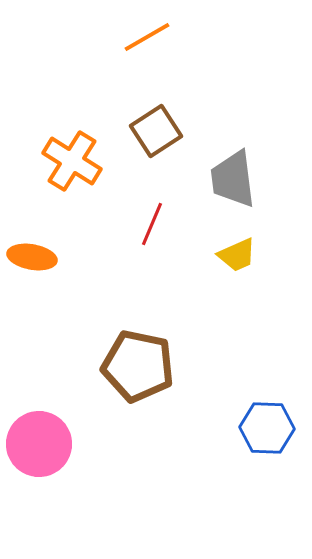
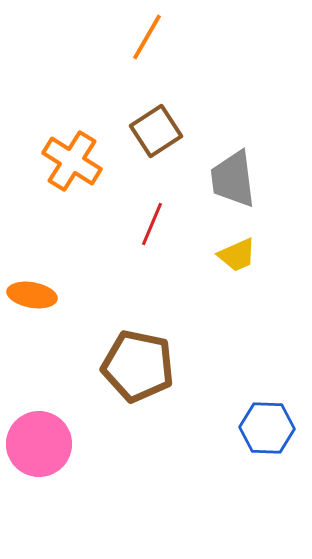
orange line: rotated 30 degrees counterclockwise
orange ellipse: moved 38 px down
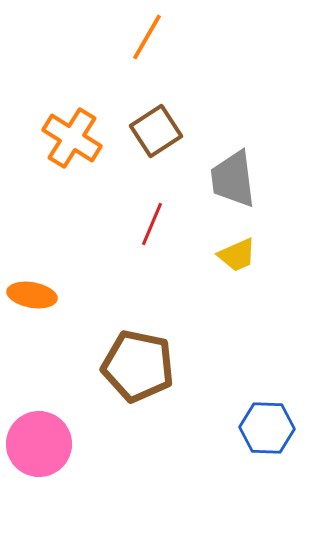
orange cross: moved 23 px up
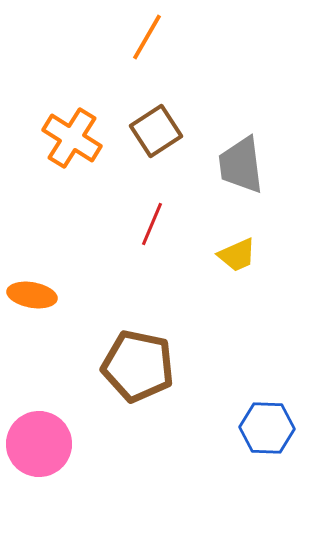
gray trapezoid: moved 8 px right, 14 px up
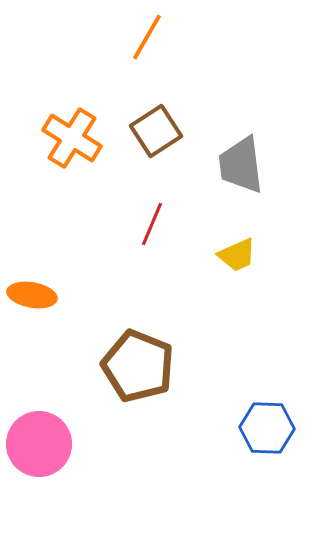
brown pentagon: rotated 10 degrees clockwise
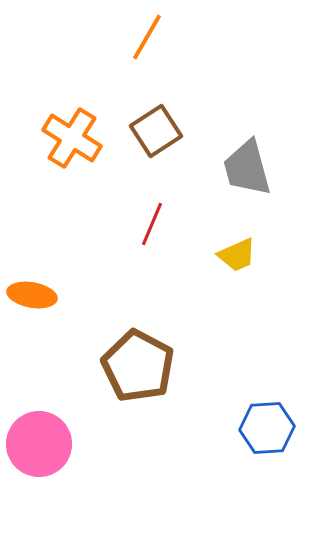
gray trapezoid: moved 6 px right, 3 px down; rotated 8 degrees counterclockwise
brown pentagon: rotated 6 degrees clockwise
blue hexagon: rotated 6 degrees counterclockwise
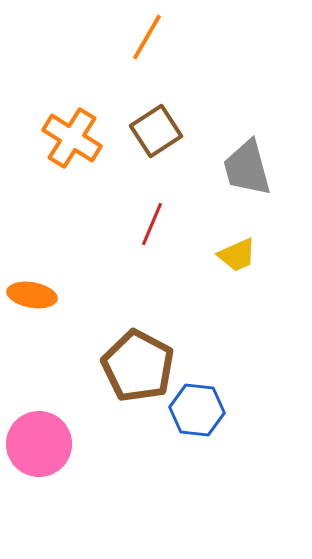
blue hexagon: moved 70 px left, 18 px up; rotated 10 degrees clockwise
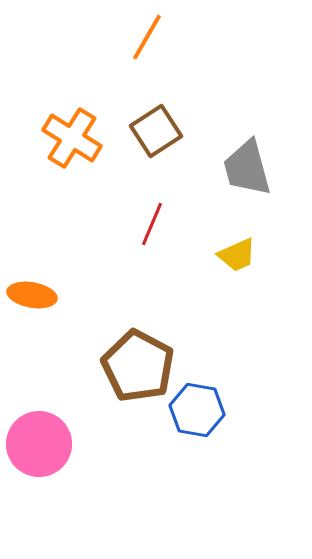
blue hexagon: rotated 4 degrees clockwise
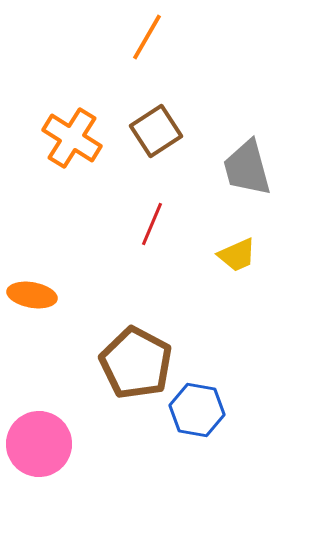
brown pentagon: moved 2 px left, 3 px up
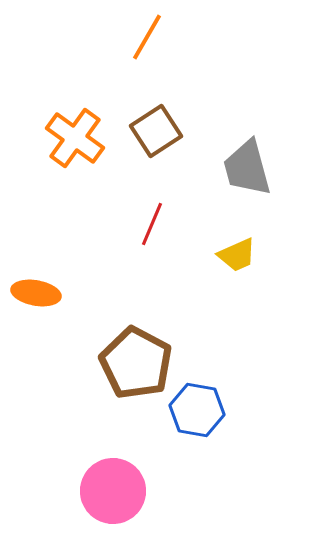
orange cross: moved 3 px right; rotated 4 degrees clockwise
orange ellipse: moved 4 px right, 2 px up
pink circle: moved 74 px right, 47 px down
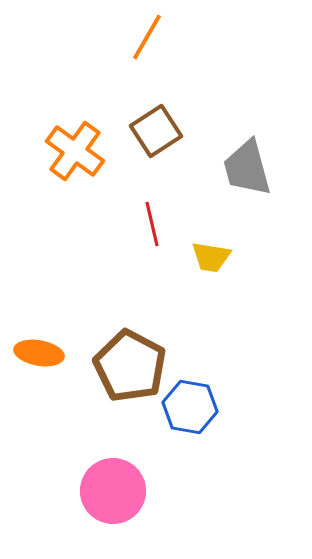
orange cross: moved 13 px down
red line: rotated 36 degrees counterclockwise
yellow trapezoid: moved 26 px left, 2 px down; rotated 33 degrees clockwise
orange ellipse: moved 3 px right, 60 px down
brown pentagon: moved 6 px left, 3 px down
blue hexagon: moved 7 px left, 3 px up
